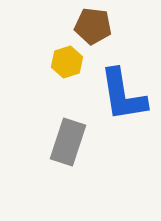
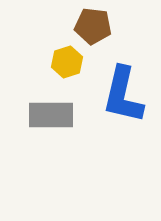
blue L-shape: rotated 22 degrees clockwise
gray rectangle: moved 17 px left, 27 px up; rotated 72 degrees clockwise
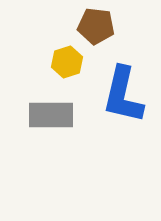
brown pentagon: moved 3 px right
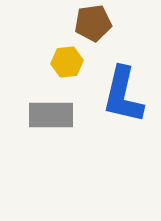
brown pentagon: moved 3 px left, 3 px up; rotated 15 degrees counterclockwise
yellow hexagon: rotated 12 degrees clockwise
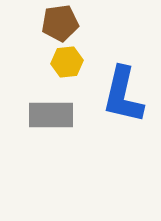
brown pentagon: moved 33 px left
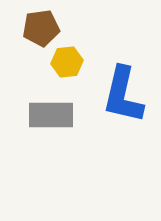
brown pentagon: moved 19 px left, 5 px down
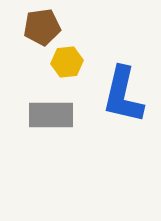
brown pentagon: moved 1 px right, 1 px up
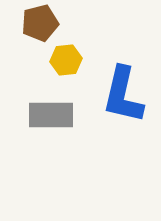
brown pentagon: moved 2 px left, 4 px up; rotated 6 degrees counterclockwise
yellow hexagon: moved 1 px left, 2 px up
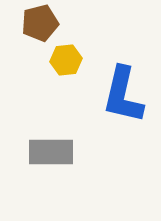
gray rectangle: moved 37 px down
